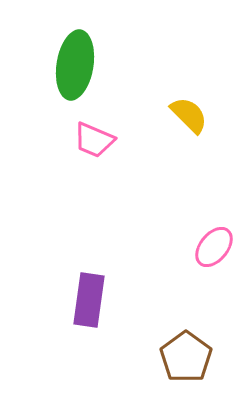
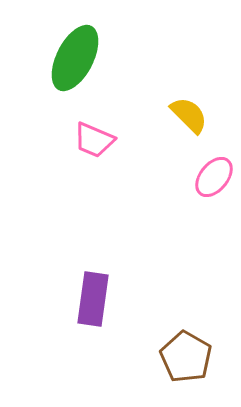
green ellipse: moved 7 px up; rotated 18 degrees clockwise
pink ellipse: moved 70 px up
purple rectangle: moved 4 px right, 1 px up
brown pentagon: rotated 6 degrees counterclockwise
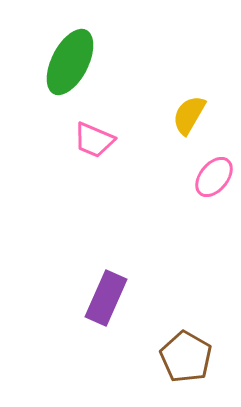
green ellipse: moved 5 px left, 4 px down
yellow semicircle: rotated 105 degrees counterclockwise
purple rectangle: moved 13 px right, 1 px up; rotated 16 degrees clockwise
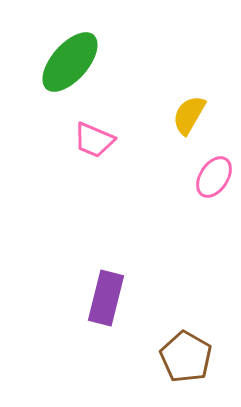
green ellipse: rotated 14 degrees clockwise
pink ellipse: rotated 6 degrees counterclockwise
purple rectangle: rotated 10 degrees counterclockwise
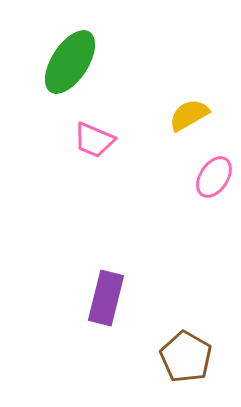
green ellipse: rotated 8 degrees counterclockwise
yellow semicircle: rotated 30 degrees clockwise
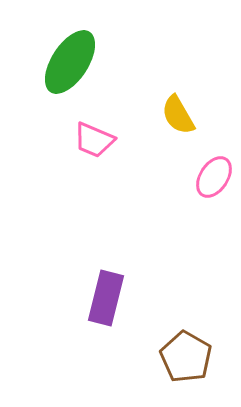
yellow semicircle: moved 11 px left; rotated 90 degrees counterclockwise
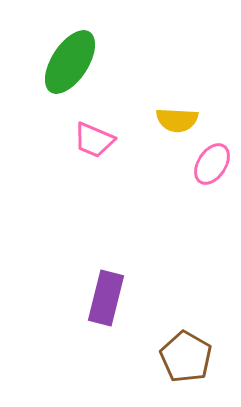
yellow semicircle: moved 1 px left, 5 px down; rotated 57 degrees counterclockwise
pink ellipse: moved 2 px left, 13 px up
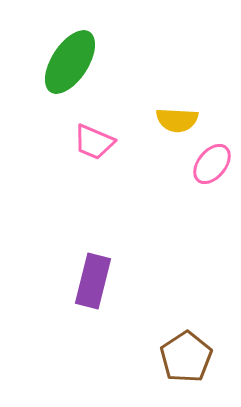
pink trapezoid: moved 2 px down
pink ellipse: rotated 6 degrees clockwise
purple rectangle: moved 13 px left, 17 px up
brown pentagon: rotated 9 degrees clockwise
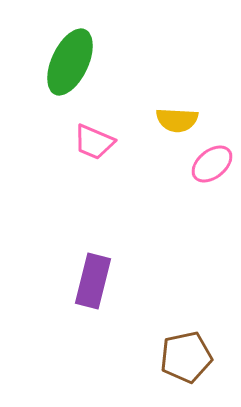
green ellipse: rotated 8 degrees counterclockwise
pink ellipse: rotated 12 degrees clockwise
brown pentagon: rotated 21 degrees clockwise
